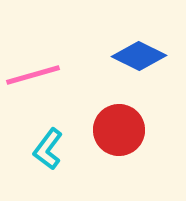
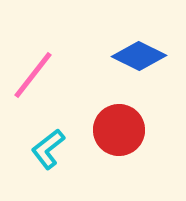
pink line: rotated 36 degrees counterclockwise
cyan L-shape: rotated 15 degrees clockwise
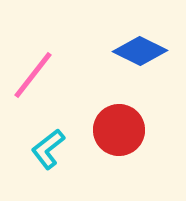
blue diamond: moved 1 px right, 5 px up
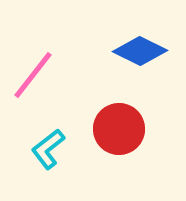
red circle: moved 1 px up
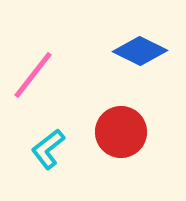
red circle: moved 2 px right, 3 px down
